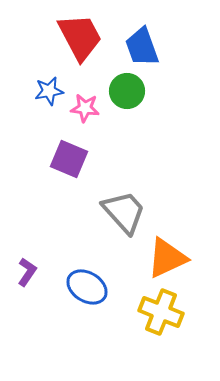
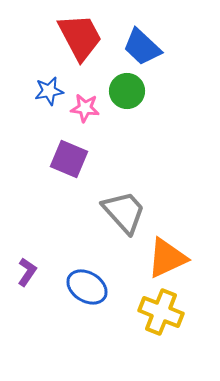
blue trapezoid: rotated 27 degrees counterclockwise
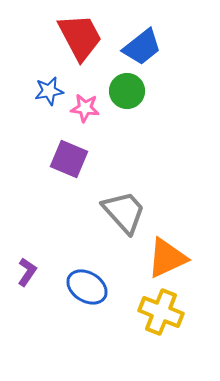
blue trapezoid: rotated 81 degrees counterclockwise
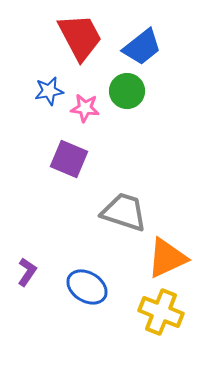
gray trapezoid: rotated 30 degrees counterclockwise
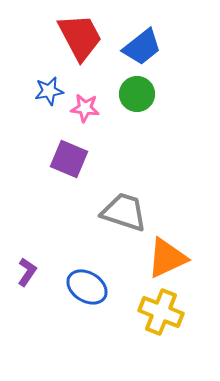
green circle: moved 10 px right, 3 px down
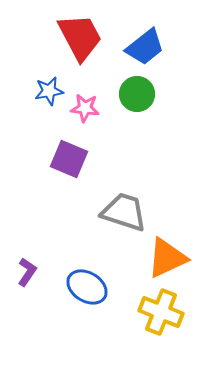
blue trapezoid: moved 3 px right
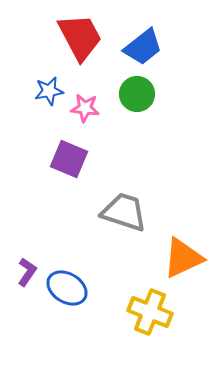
blue trapezoid: moved 2 px left
orange triangle: moved 16 px right
blue ellipse: moved 20 px left, 1 px down
yellow cross: moved 11 px left
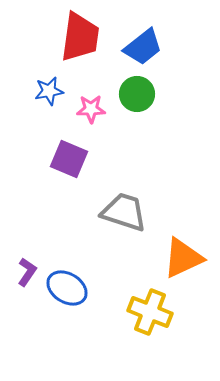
red trapezoid: rotated 36 degrees clockwise
pink star: moved 6 px right, 1 px down; rotated 8 degrees counterclockwise
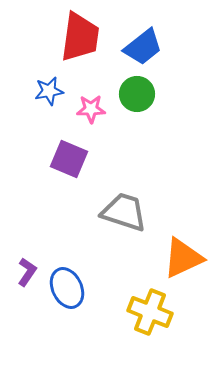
blue ellipse: rotated 33 degrees clockwise
